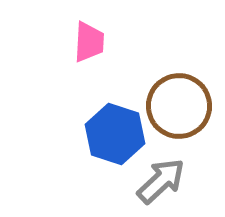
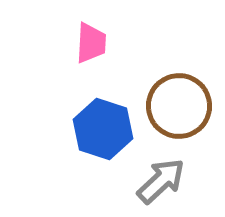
pink trapezoid: moved 2 px right, 1 px down
blue hexagon: moved 12 px left, 5 px up
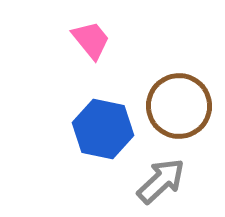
pink trapezoid: moved 3 px up; rotated 42 degrees counterclockwise
blue hexagon: rotated 6 degrees counterclockwise
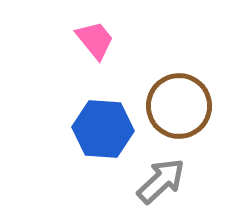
pink trapezoid: moved 4 px right
blue hexagon: rotated 8 degrees counterclockwise
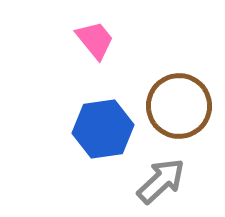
blue hexagon: rotated 12 degrees counterclockwise
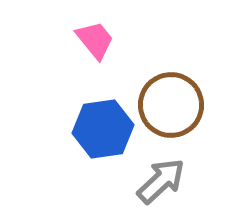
brown circle: moved 8 px left, 1 px up
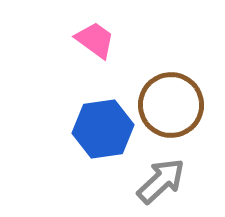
pink trapezoid: rotated 15 degrees counterclockwise
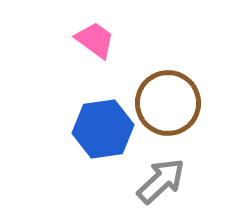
brown circle: moved 3 px left, 2 px up
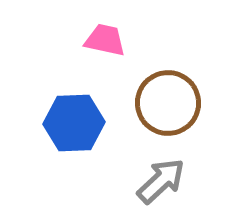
pink trapezoid: moved 10 px right; rotated 24 degrees counterclockwise
blue hexagon: moved 29 px left, 6 px up; rotated 6 degrees clockwise
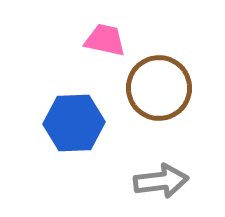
brown circle: moved 9 px left, 15 px up
gray arrow: rotated 36 degrees clockwise
